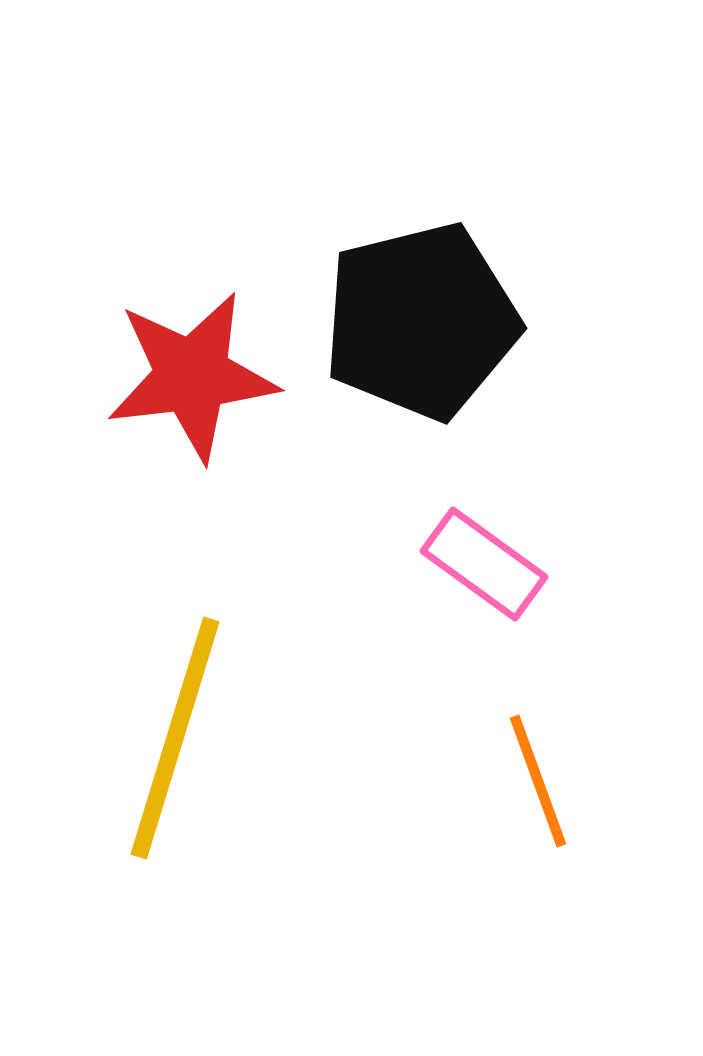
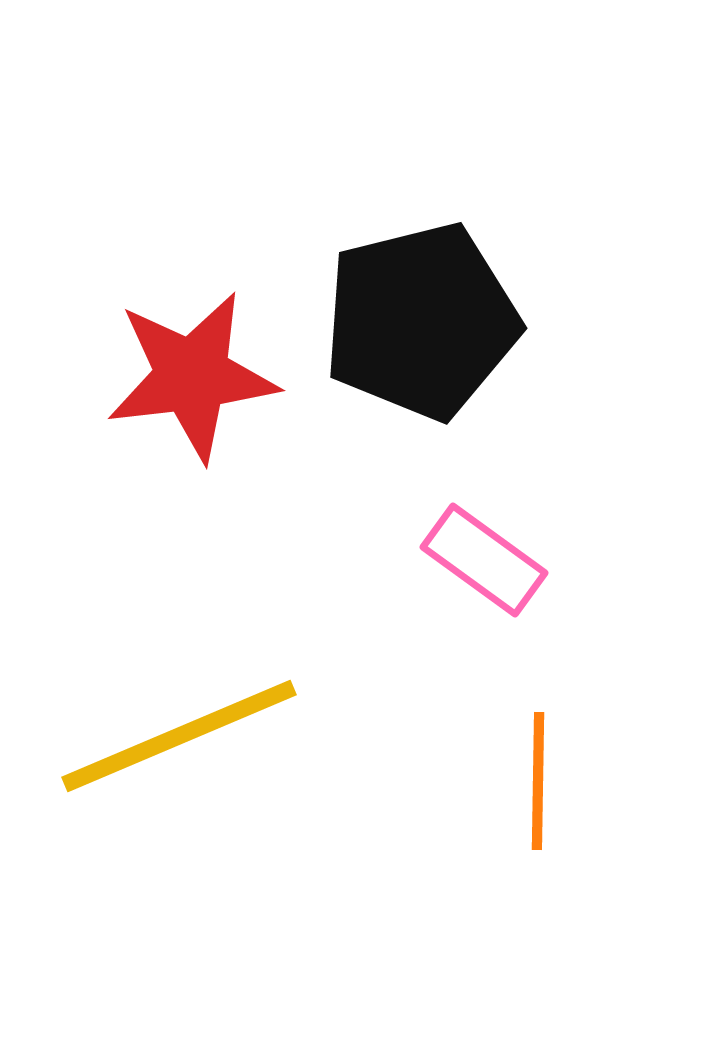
pink rectangle: moved 4 px up
yellow line: moved 4 px right, 2 px up; rotated 50 degrees clockwise
orange line: rotated 21 degrees clockwise
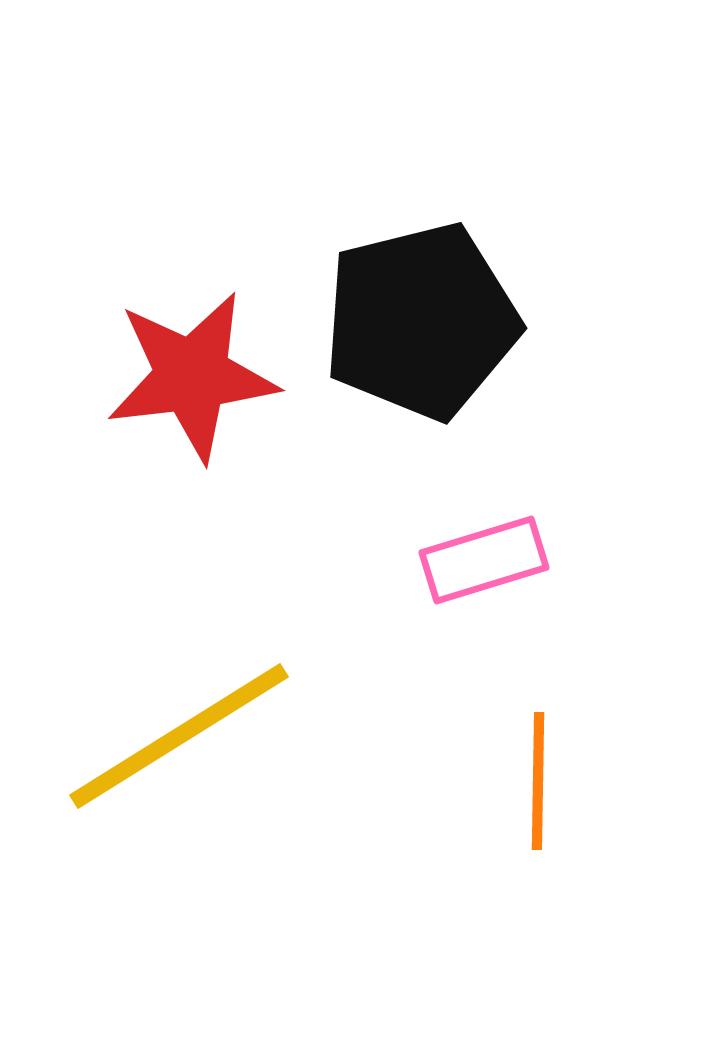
pink rectangle: rotated 53 degrees counterclockwise
yellow line: rotated 9 degrees counterclockwise
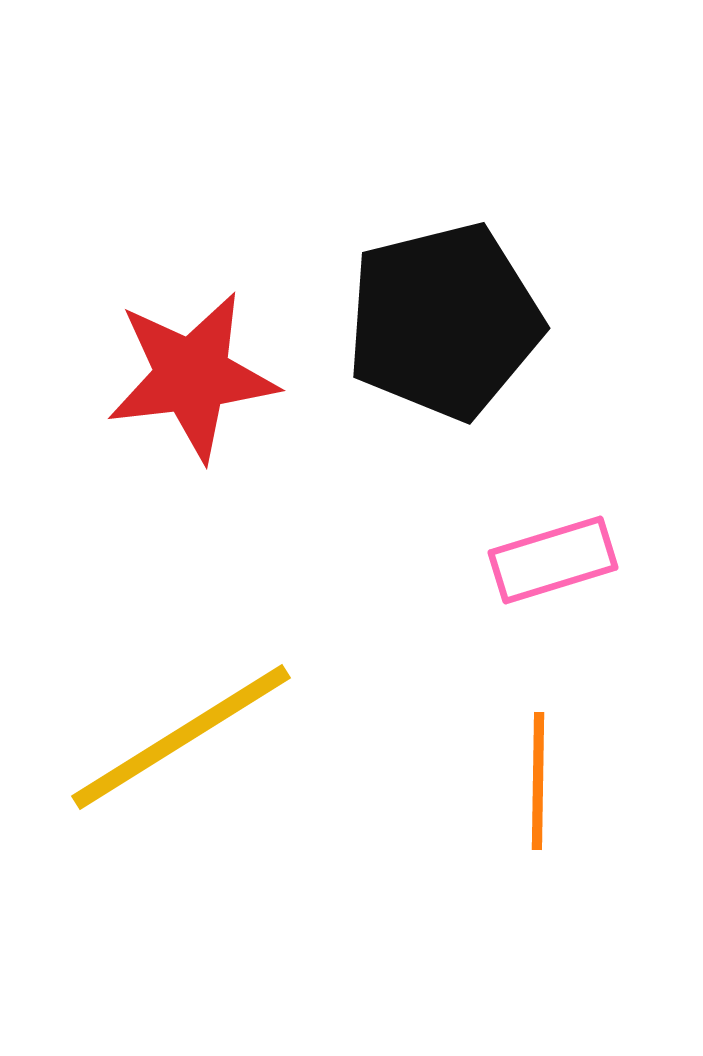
black pentagon: moved 23 px right
pink rectangle: moved 69 px right
yellow line: moved 2 px right, 1 px down
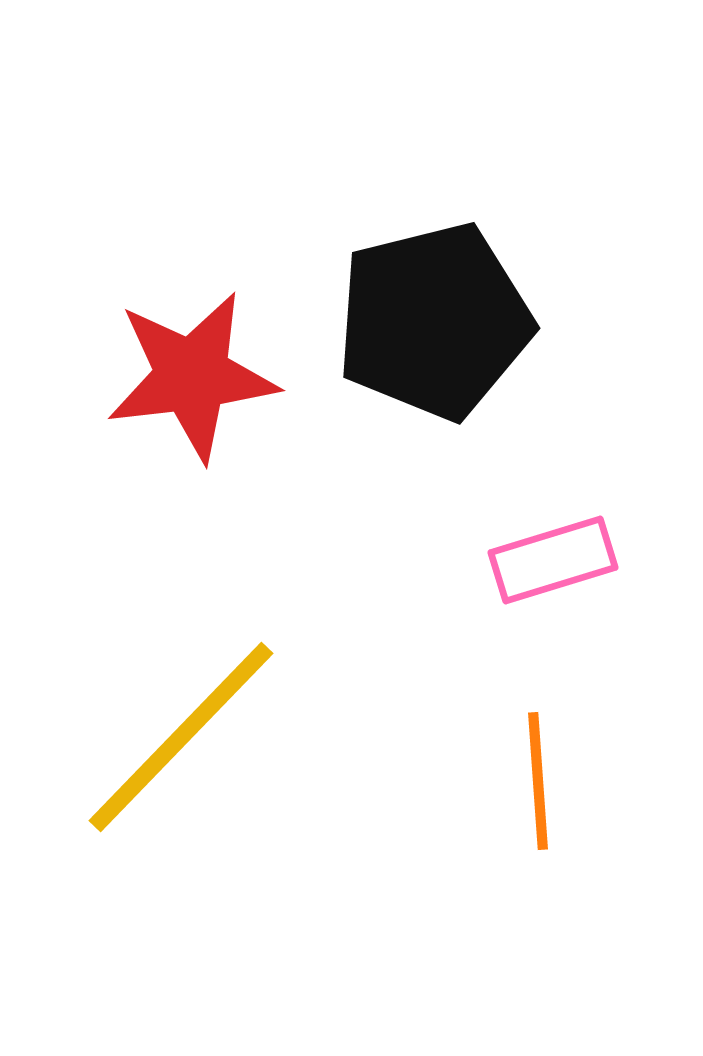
black pentagon: moved 10 px left
yellow line: rotated 14 degrees counterclockwise
orange line: rotated 5 degrees counterclockwise
